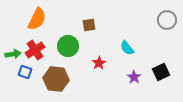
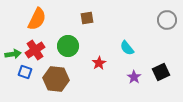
brown square: moved 2 px left, 7 px up
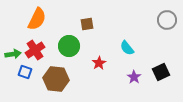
brown square: moved 6 px down
green circle: moved 1 px right
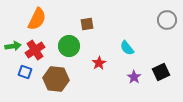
green arrow: moved 8 px up
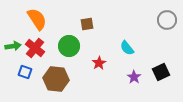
orange semicircle: rotated 60 degrees counterclockwise
red cross: moved 2 px up; rotated 18 degrees counterclockwise
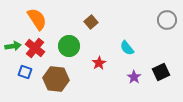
brown square: moved 4 px right, 2 px up; rotated 32 degrees counterclockwise
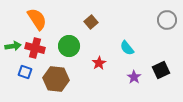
red cross: rotated 24 degrees counterclockwise
black square: moved 2 px up
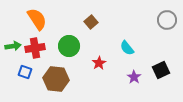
red cross: rotated 24 degrees counterclockwise
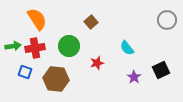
red star: moved 2 px left; rotated 16 degrees clockwise
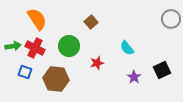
gray circle: moved 4 px right, 1 px up
red cross: rotated 36 degrees clockwise
black square: moved 1 px right
